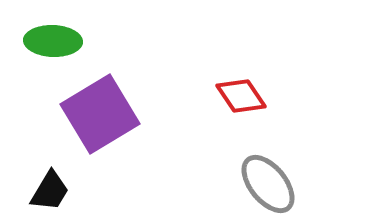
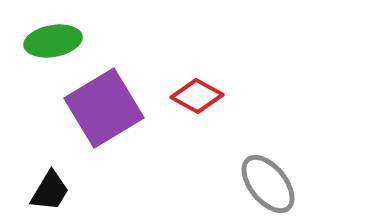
green ellipse: rotated 12 degrees counterclockwise
red diamond: moved 44 px left; rotated 27 degrees counterclockwise
purple square: moved 4 px right, 6 px up
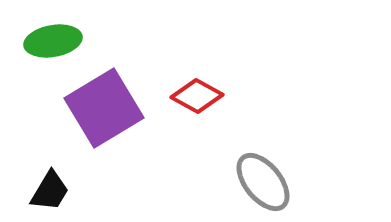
gray ellipse: moved 5 px left, 2 px up
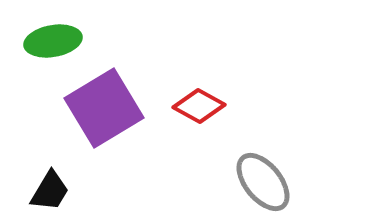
red diamond: moved 2 px right, 10 px down
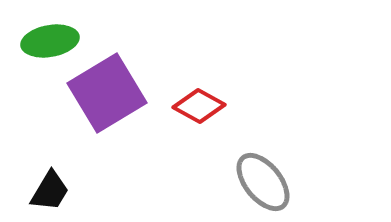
green ellipse: moved 3 px left
purple square: moved 3 px right, 15 px up
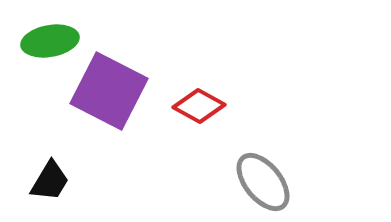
purple square: moved 2 px right, 2 px up; rotated 32 degrees counterclockwise
black trapezoid: moved 10 px up
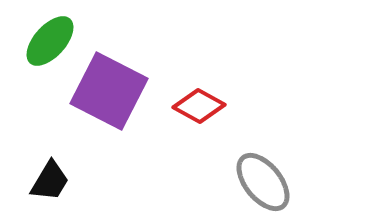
green ellipse: rotated 38 degrees counterclockwise
